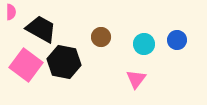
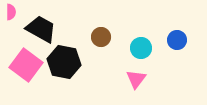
cyan circle: moved 3 px left, 4 px down
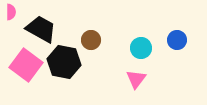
brown circle: moved 10 px left, 3 px down
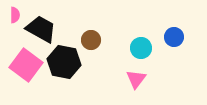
pink semicircle: moved 4 px right, 3 px down
blue circle: moved 3 px left, 3 px up
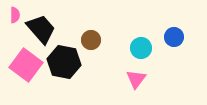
black trapezoid: rotated 20 degrees clockwise
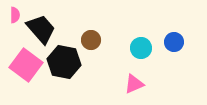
blue circle: moved 5 px down
pink triangle: moved 2 px left, 5 px down; rotated 30 degrees clockwise
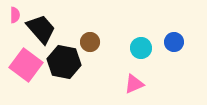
brown circle: moved 1 px left, 2 px down
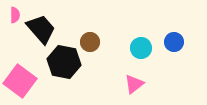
pink square: moved 6 px left, 16 px down
pink triangle: rotated 15 degrees counterclockwise
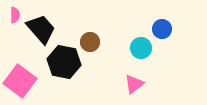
blue circle: moved 12 px left, 13 px up
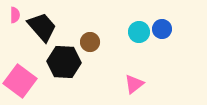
black trapezoid: moved 1 px right, 2 px up
cyan circle: moved 2 px left, 16 px up
black hexagon: rotated 8 degrees counterclockwise
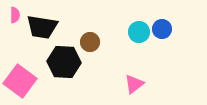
black trapezoid: rotated 140 degrees clockwise
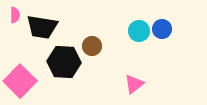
cyan circle: moved 1 px up
brown circle: moved 2 px right, 4 px down
pink square: rotated 8 degrees clockwise
